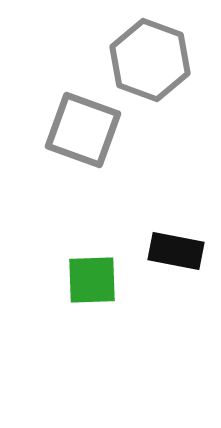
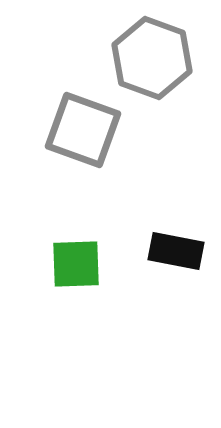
gray hexagon: moved 2 px right, 2 px up
green square: moved 16 px left, 16 px up
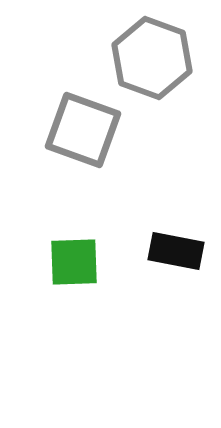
green square: moved 2 px left, 2 px up
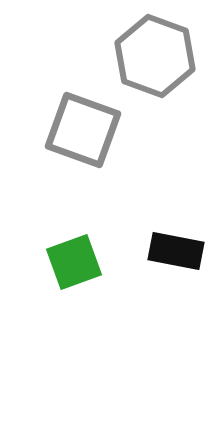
gray hexagon: moved 3 px right, 2 px up
green square: rotated 18 degrees counterclockwise
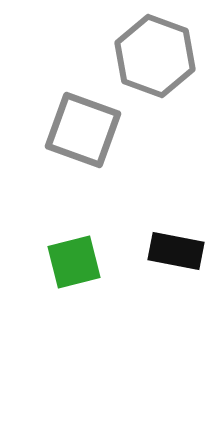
green square: rotated 6 degrees clockwise
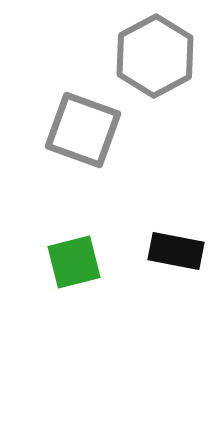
gray hexagon: rotated 12 degrees clockwise
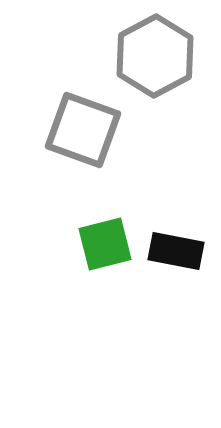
green square: moved 31 px right, 18 px up
